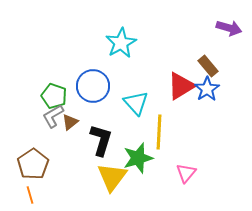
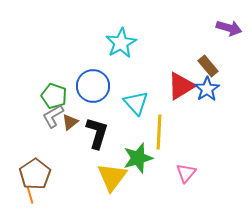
black L-shape: moved 4 px left, 7 px up
brown pentagon: moved 2 px right, 10 px down
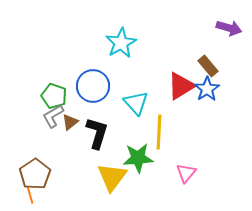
green star: rotated 12 degrees clockwise
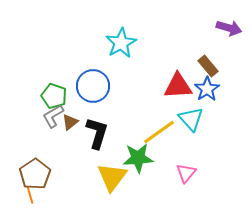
red triangle: moved 3 px left; rotated 28 degrees clockwise
cyan triangle: moved 55 px right, 16 px down
yellow line: rotated 52 degrees clockwise
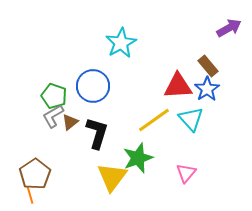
purple arrow: rotated 45 degrees counterclockwise
yellow line: moved 5 px left, 12 px up
green star: rotated 16 degrees counterclockwise
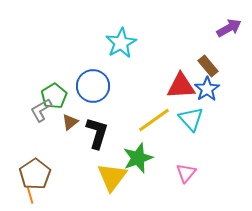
red triangle: moved 3 px right
green pentagon: rotated 20 degrees clockwise
gray L-shape: moved 12 px left, 6 px up
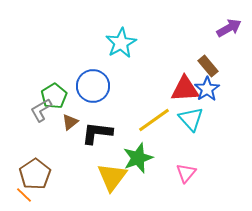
red triangle: moved 4 px right, 3 px down
black L-shape: rotated 100 degrees counterclockwise
orange line: moved 6 px left; rotated 30 degrees counterclockwise
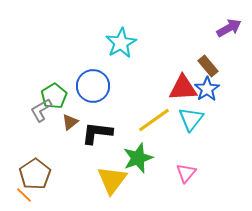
red triangle: moved 2 px left, 1 px up
cyan triangle: rotated 20 degrees clockwise
yellow triangle: moved 3 px down
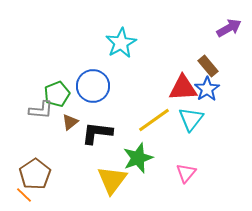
green pentagon: moved 3 px right, 2 px up; rotated 10 degrees clockwise
gray L-shape: rotated 145 degrees counterclockwise
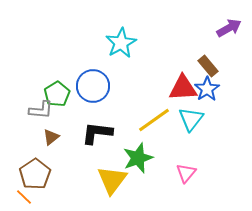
green pentagon: rotated 10 degrees counterclockwise
brown triangle: moved 19 px left, 15 px down
orange line: moved 2 px down
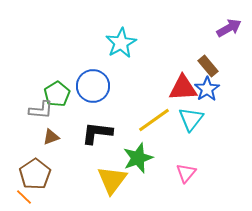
brown triangle: rotated 18 degrees clockwise
